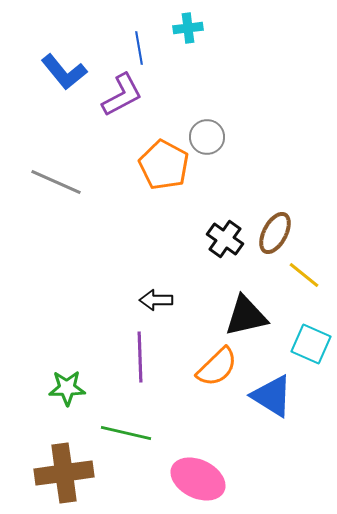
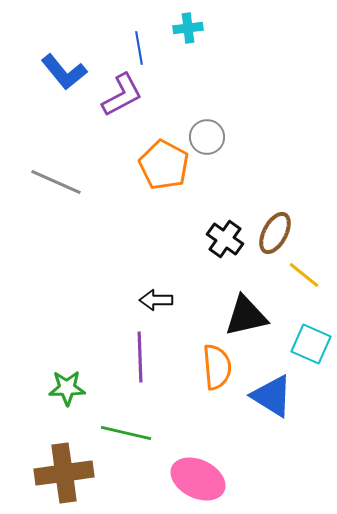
orange semicircle: rotated 51 degrees counterclockwise
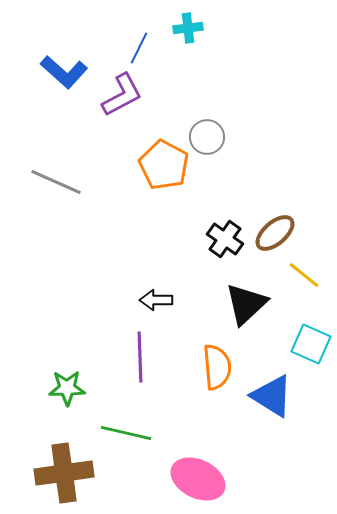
blue line: rotated 36 degrees clockwise
blue L-shape: rotated 9 degrees counterclockwise
brown ellipse: rotated 21 degrees clockwise
black triangle: moved 12 px up; rotated 30 degrees counterclockwise
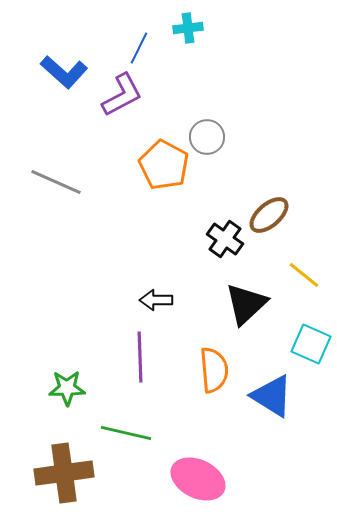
brown ellipse: moved 6 px left, 18 px up
orange semicircle: moved 3 px left, 3 px down
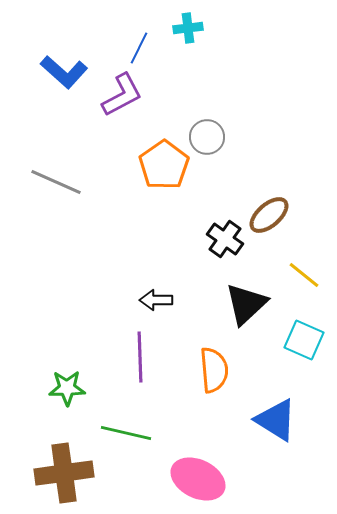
orange pentagon: rotated 9 degrees clockwise
cyan square: moved 7 px left, 4 px up
blue triangle: moved 4 px right, 24 px down
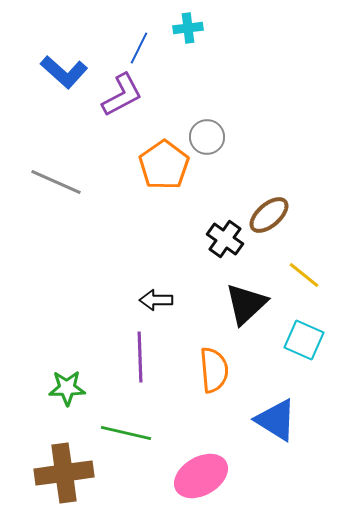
pink ellipse: moved 3 px right, 3 px up; rotated 56 degrees counterclockwise
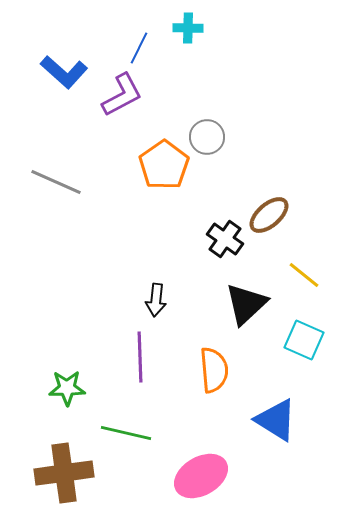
cyan cross: rotated 8 degrees clockwise
black arrow: rotated 84 degrees counterclockwise
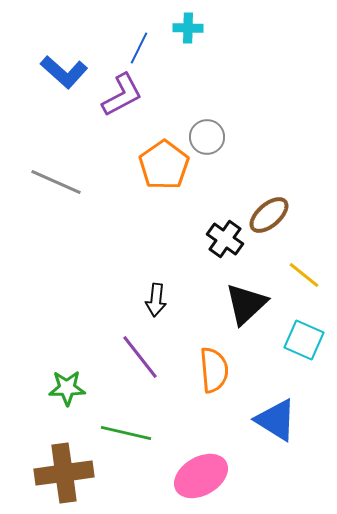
purple line: rotated 36 degrees counterclockwise
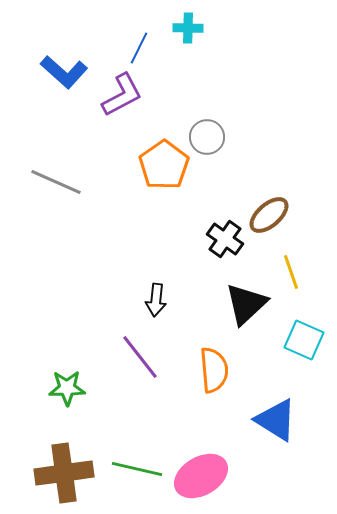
yellow line: moved 13 px left, 3 px up; rotated 32 degrees clockwise
green line: moved 11 px right, 36 px down
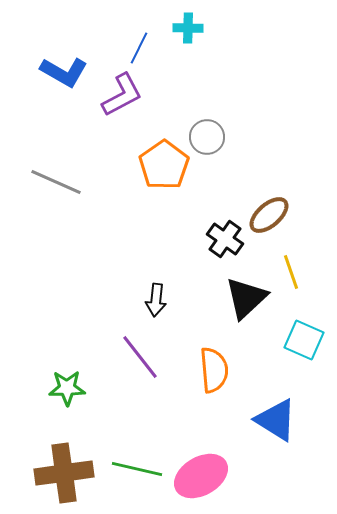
blue L-shape: rotated 12 degrees counterclockwise
black triangle: moved 6 px up
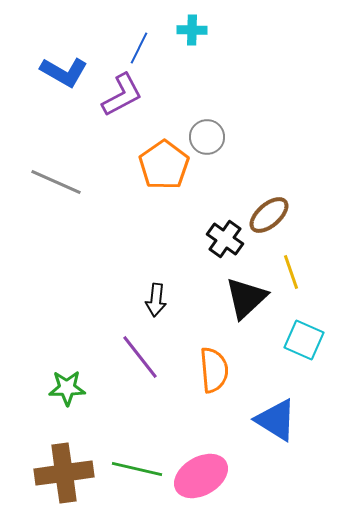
cyan cross: moved 4 px right, 2 px down
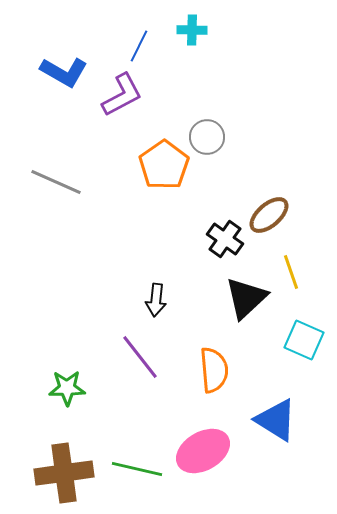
blue line: moved 2 px up
pink ellipse: moved 2 px right, 25 px up
